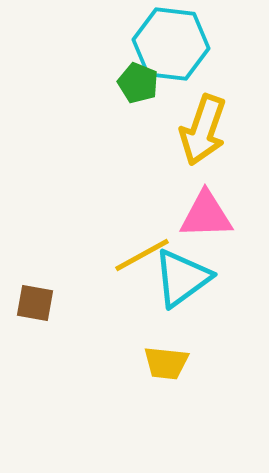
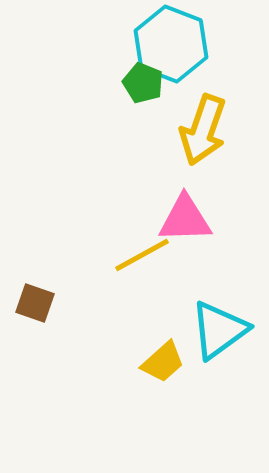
cyan hexagon: rotated 14 degrees clockwise
green pentagon: moved 5 px right
pink triangle: moved 21 px left, 4 px down
cyan triangle: moved 37 px right, 52 px down
brown square: rotated 9 degrees clockwise
yellow trapezoid: moved 3 px left, 1 px up; rotated 48 degrees counterclockwise
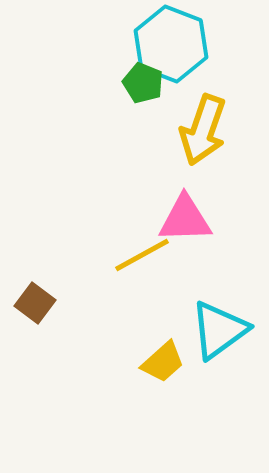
brown square: rotated 18 degrees clockwise
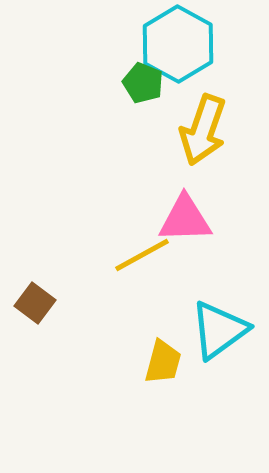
cyan hexagon: moved 7 px right; rotated 8 degrees clockwise
yellow trapezoid: rotated 33 degrees counterclockwise
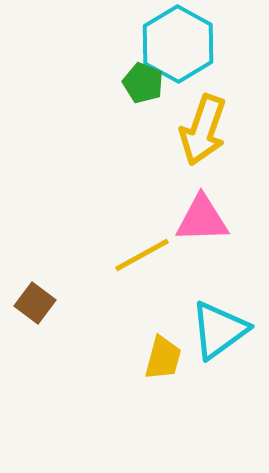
pink triangle: moved 17 px right
yellow trapezoid: moved 4 px up
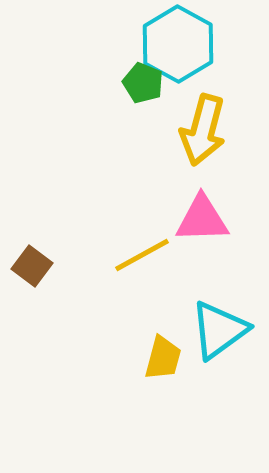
yellow arrow: rotated 4 degrees counterclockwise
brown square: moved 3 px left, 37 px up
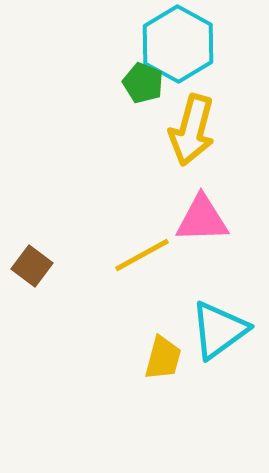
yellow arrow: moved 11 px left
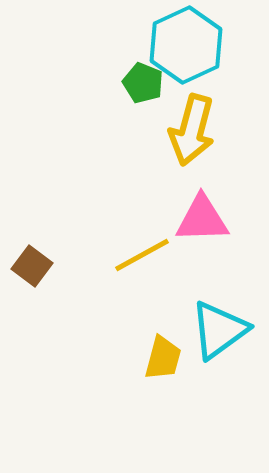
cyan hexagon: moved 8 px right, 1 px down; rotated 6 degrees clockwise
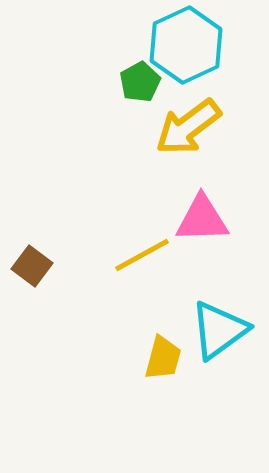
green pentagon: moved 3 px left, 1 px up; rotated 21 degrees clockwise
yellow arrow: moved 4 px left, 3 px up; rotated 38 degrees clockwise
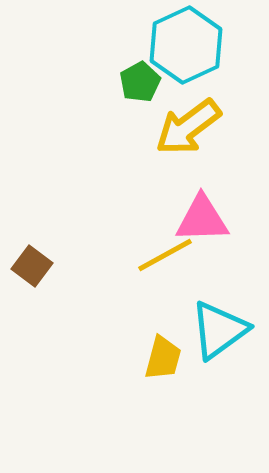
yellow line: moved 23 px right
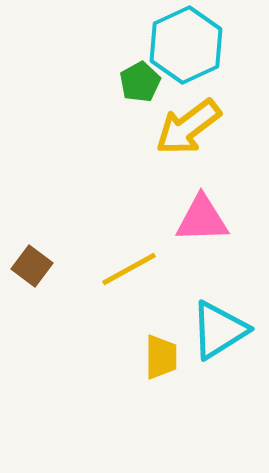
yellow line: moved 36 px left, 14 px down
cyan triangle: rotated 4 degrees clockwise
yellow trapezoid: moved 2 px left, 1 px up; rotated 15 degrees counterclockwise
